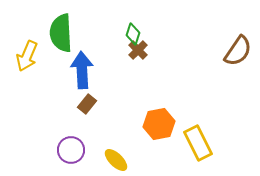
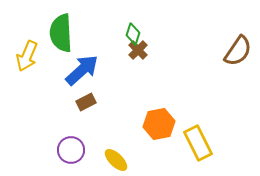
blue arrow: rotated 51 degrees clockwise
brown rectangle: moved 1 px left, 2 px up; rotated 24 degrees clockwise
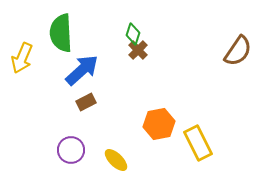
yellow arrow: moved 5 px left, 2 px down
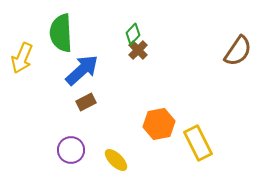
green diamond: rotated 25 degrees clockwise
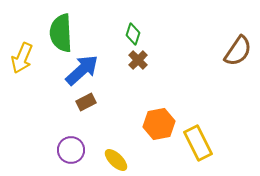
green diamond: rotated 25 degrees counterclockwise
brown cross: moved 10 px down
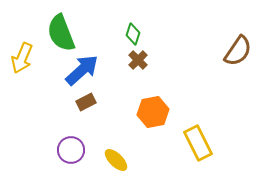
green semicircle: rotated 18 degrees counterclockwise
orange hexagon: moved 6 px left, 12 px up
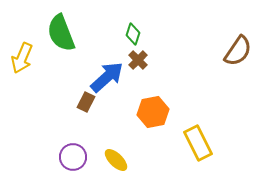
blue arrow: moved 25 px right, 7 px down
brown rectangle: rotated 36 degrees counterclockwise
purple circle: moved 2 px right, 7 px down
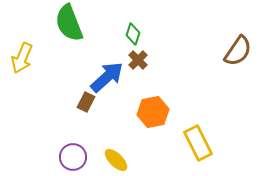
green semicircle: moved 8 px right, 10 px up
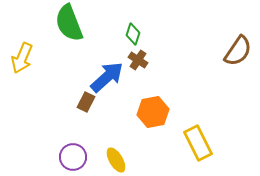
brown cross: rotated 12 degrees counterclockwise
yellow ellipse: rotated 15 degrees clockwise
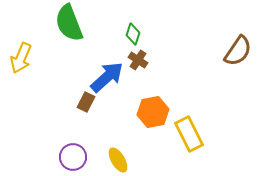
yellow arrow: moved 1 px left
yellow rectangle: moved 9 px left, 9 px up
yellow ellipse: moved 2 px right
